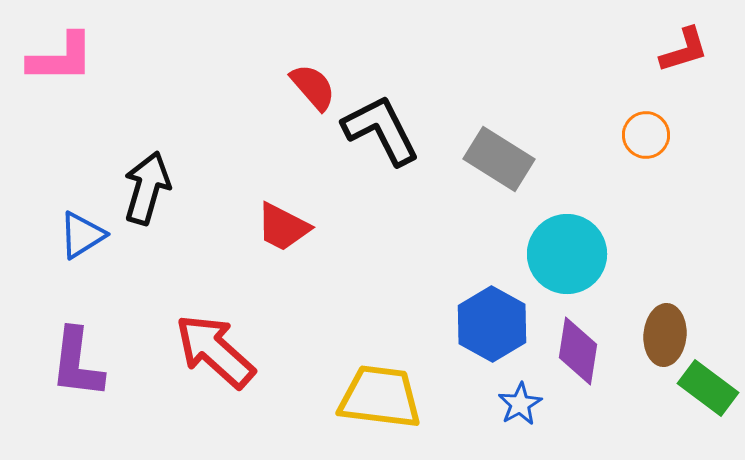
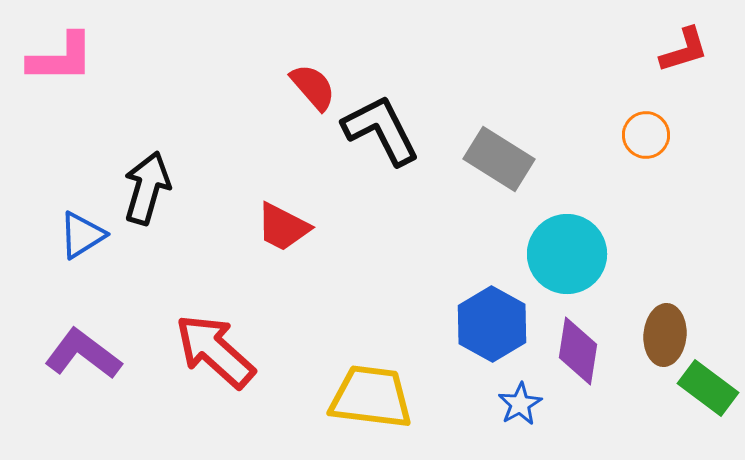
purple L-shape: moved 6 px right, 9 px up; rotated 120 degrees clockwise
yellow trapezoid: moved 9 px left
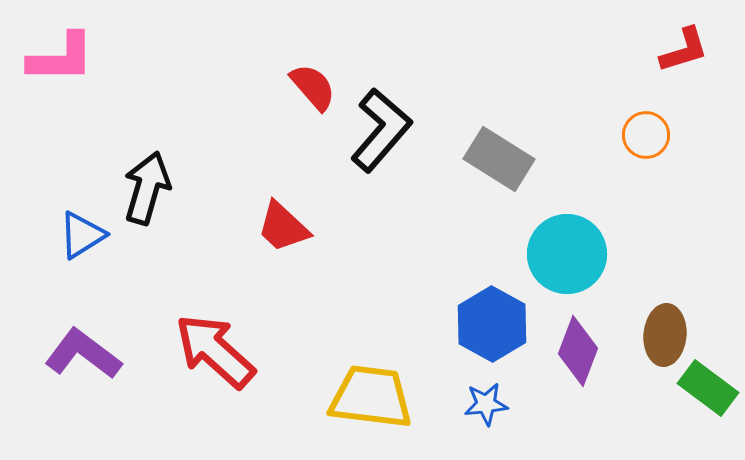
black L-shape: rotated 68 degrees clockwise
red trapezoid: rotated 16 degrees clockwise
purple diamond: rotated 12 degrees clockwise
blue star: moved 34 px left; rotated 24 degrees clockwise
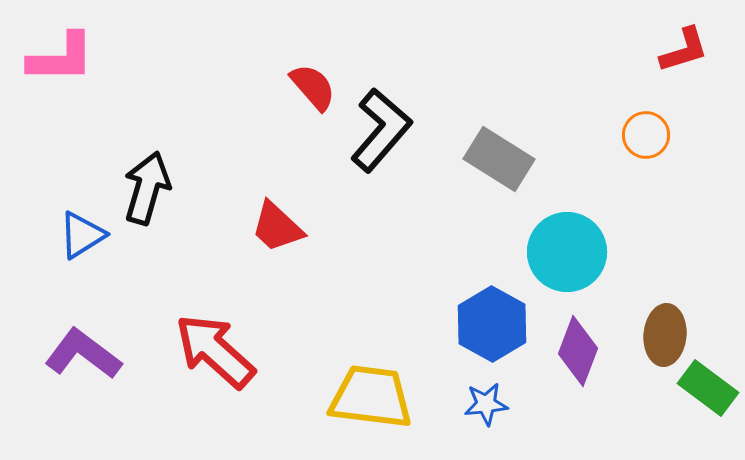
red trapezoid: moved 6 px left
cyan circle: moved 2 px up
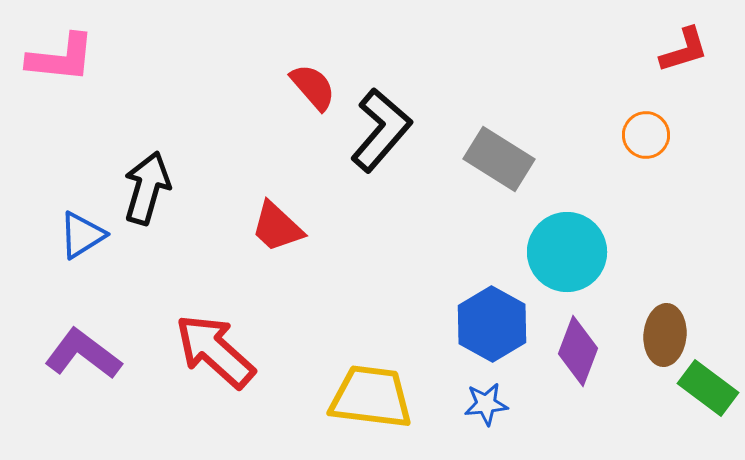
pink L-shape: rotated 6 degrees clockwise
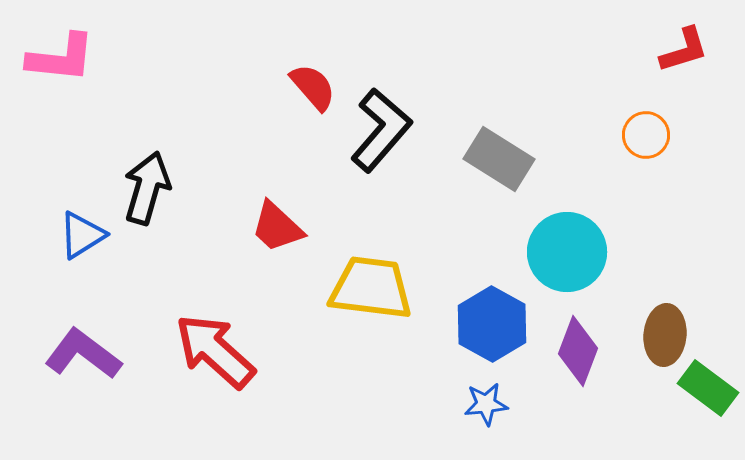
yellow trapezoid: moved 109 px up
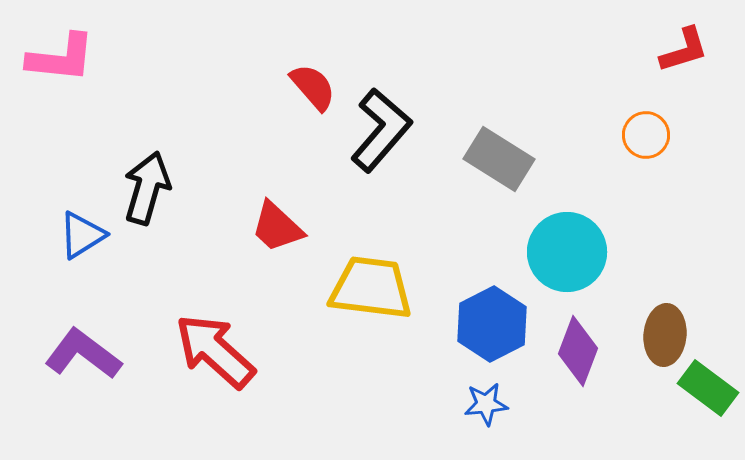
blue hexagon: rotated 4 degrees clockwise
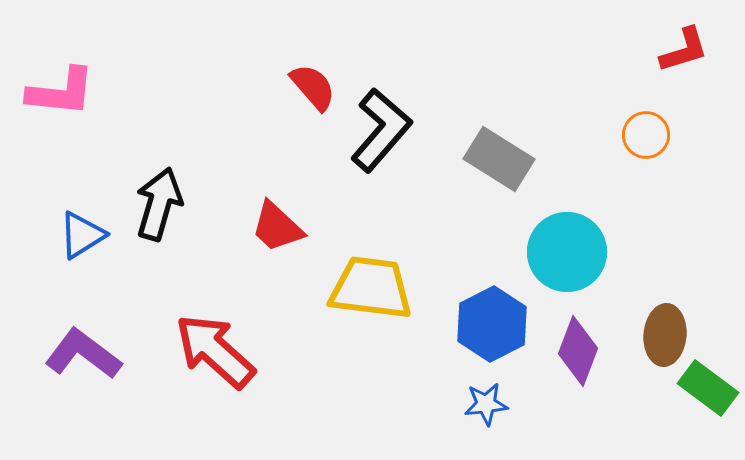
pink L-shape: moved 34 px down
black arrow: moved 12 px right, 16 px down
